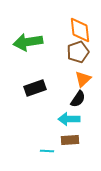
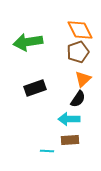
orange diamond: rotated 20 degrees counterclockwise
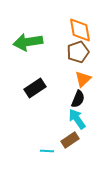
orange diamond: rotated 16 degrees clockwise
black rectangle: rotated 15 degrees counterclockwise
black semicircle: rotated 12 degrees counterclockwise
cyan arrow: moved 8 px right; rotated 55 degrees clockwise
brown rectangle: rotated 30 degrees counterclockwise
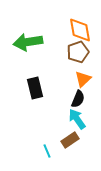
black rectangle: rotated 70 degrees counterclockwise
cyan line: rotated 64 degrees clockwise
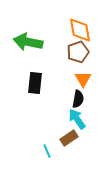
green arrow: rotated 20 degrees clockwise
orange triangle: rotated 18 degrees counterclockwise
black rectangle: moved 5 px up; rotated 20 degrees clockwise
black semicircle: rotated 12 degrees counterclockwise
brown rectangle: moved 1 px left, 2 px up
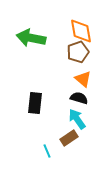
orange diamond: moved 1 px right, 1 px down
green arrow: moved 3 px right, 4 px up
orange triangle: rotated 18 degrees counterclockwise
black rectangle: moved 20 px down
black semicircle: moved 1 px right, 1 px up; rotated 84 degrees counterclockwise
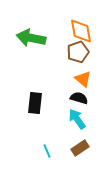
brown rectangle: moved 11 px right, 10 px down
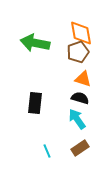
orange diamond: moved 2 px down
green arrow: moved 4 px right, 5 px down
orange triangle: rotated 24 degrees counterclockwise
black semicircle: moved 1 px right
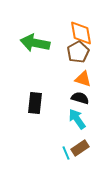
brown pentagon: rotated 10 degrees counterclockwise
cyan line: moved 19 px right, 2 px down
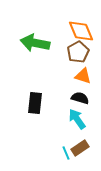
orange diamond: moved 2 px up; rotated 12 degrees counterclockwise
orange triangle: moved 3 px up
